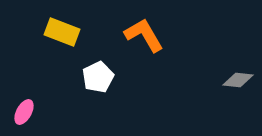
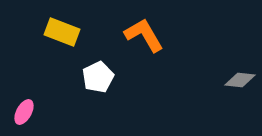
gray diamond: moved 2 px right
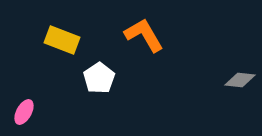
yellow rectangle: moved 8 px down
white pentagon: moved 1 px right, 1 px down; rotated 8 degrees counterclockwise
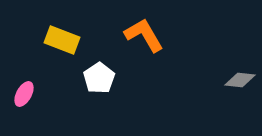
pink ellipse: moved 18 px up
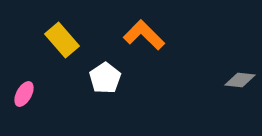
orange L-shape: rotated 15 degrees counterclockwise
yellow rectangle: rotated 28 degrees clockwise
white pentagon: moved 6 px right
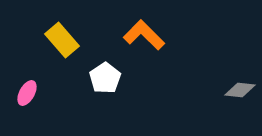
gray diamond: moved 10 px down
pink ellipse: moved 3 px right, 1 px up
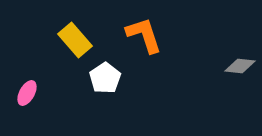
orange L-shape: rotated 27 degrees clockwise
yellow rectangle: moved 13 px right
gray diamond: moved 24 px up
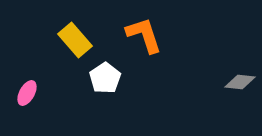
gray diamond: moved 16 px down
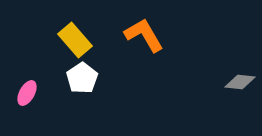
orange L-shape: rotated 12 degrees counterclockwise
white pentagon: moved 23 px left
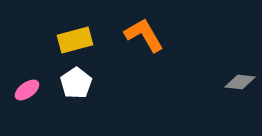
yellow rectangle: rotated 64 degrees counterclockwise
white pentagon: moved 6 px left, 5 px down
pink ellipse: moved 3 px up; rotated 25 degrees clockwise
